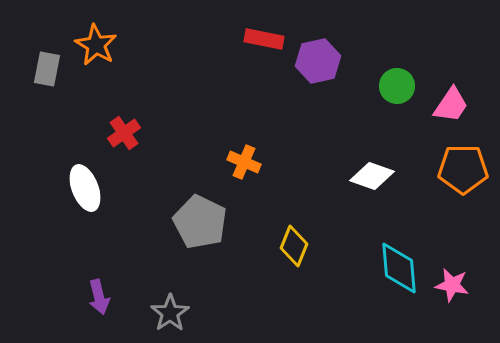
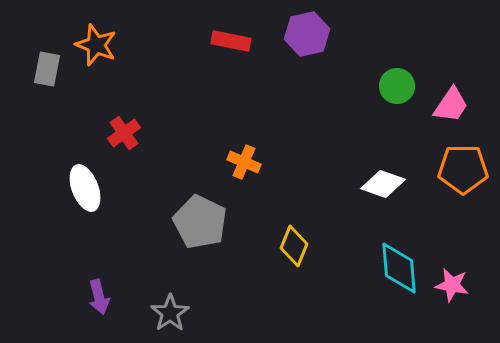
red rectangle: moved 33 px left, 2 px down
orange star: rotated 9 degrees counterclockwise
purple hexagon: moved 11 px left, 27 px up
white diamond: moved 11 px right, 8 px down
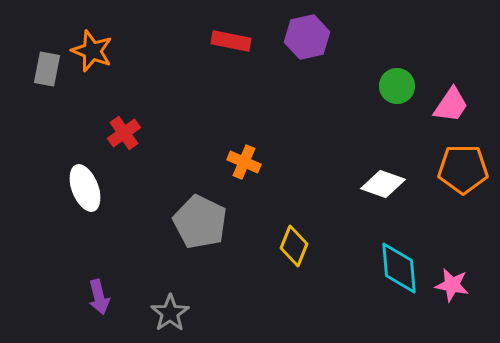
purple hexagon: moved 3 px down
orange star: moved 4 px left, 6 px down
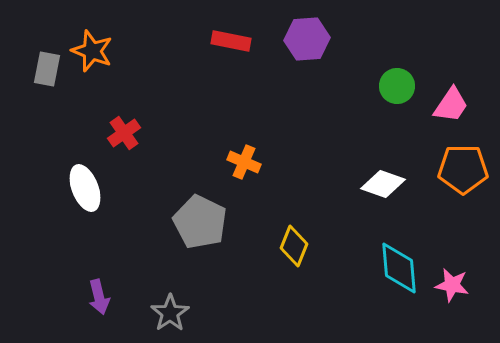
purple hexagon: moved 2 px down; rotated 9 degrees clockwise
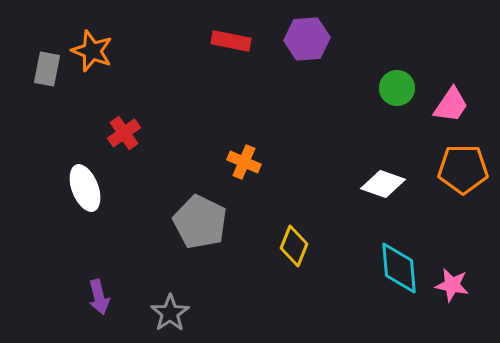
green circle: moved 2 px down
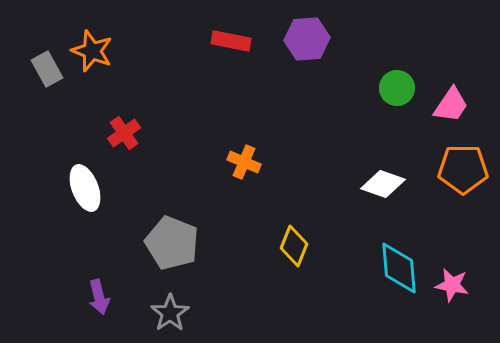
gray rectangle: rotated 40 degrees counterclockwise
gray pentagon: moved 28 px left, 21 px down; rotated 4 degrees counterclockwise
